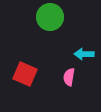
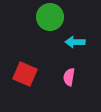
cyan arrow: moved 9 px left, 12 px up
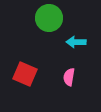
green circle: moved 1 px left, 1 px down
cyan arrow: moved 1 px right
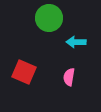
red square: moved 1 px left, 2 px up
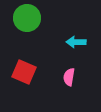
green circle: moved 22 px left
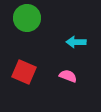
pink semicircle: moved 1 px left, 1 px up; rotated 102 degrees clockwise
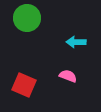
red square: moved 13 px down
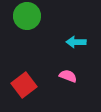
green circle: moved 2 px up
red square: rotated 30 degrees clockwise
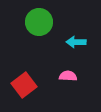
green circle: moved 12 px right, 6 px down
pink semicircle: rotated 18 degrees counterclockwise
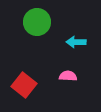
green circle: moved 2 px left
red square: rotated 15 degrees counterclockwise
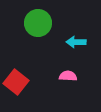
green circle: moved 1 px right, 1 px down
red square: moved 8 px left, 3 px up
